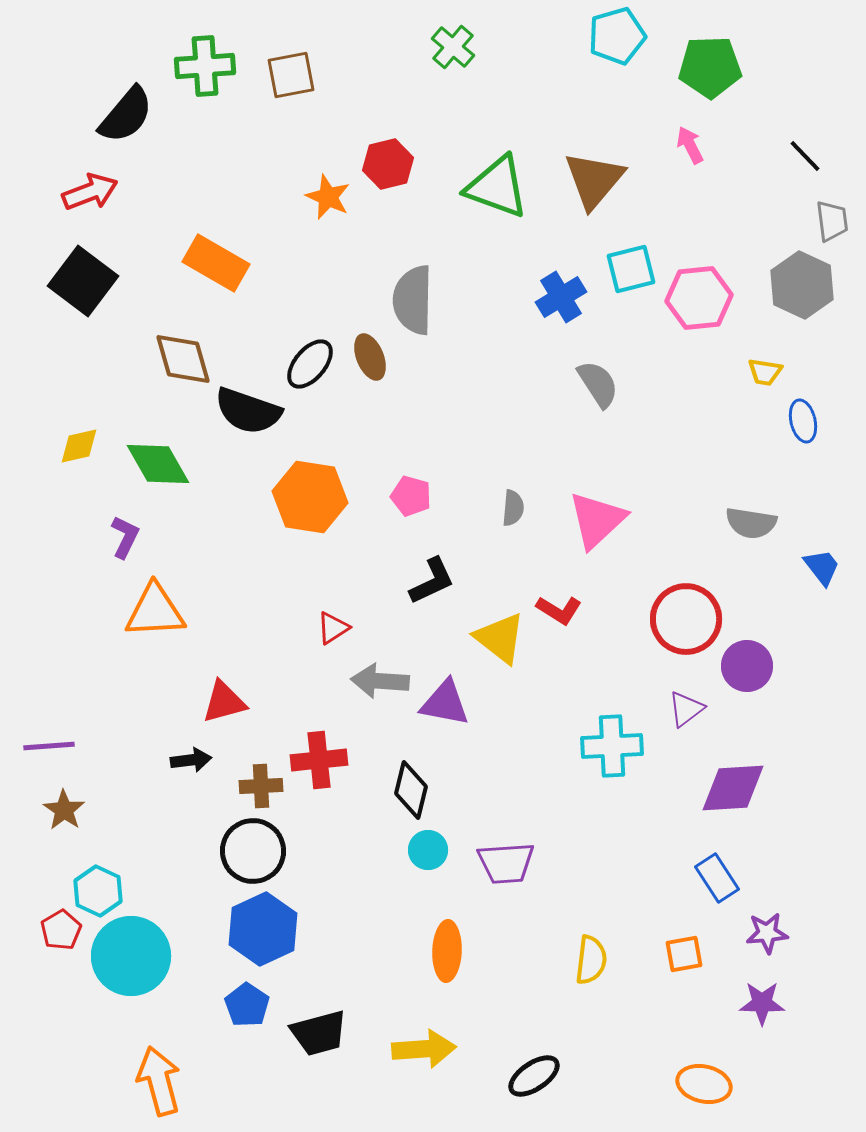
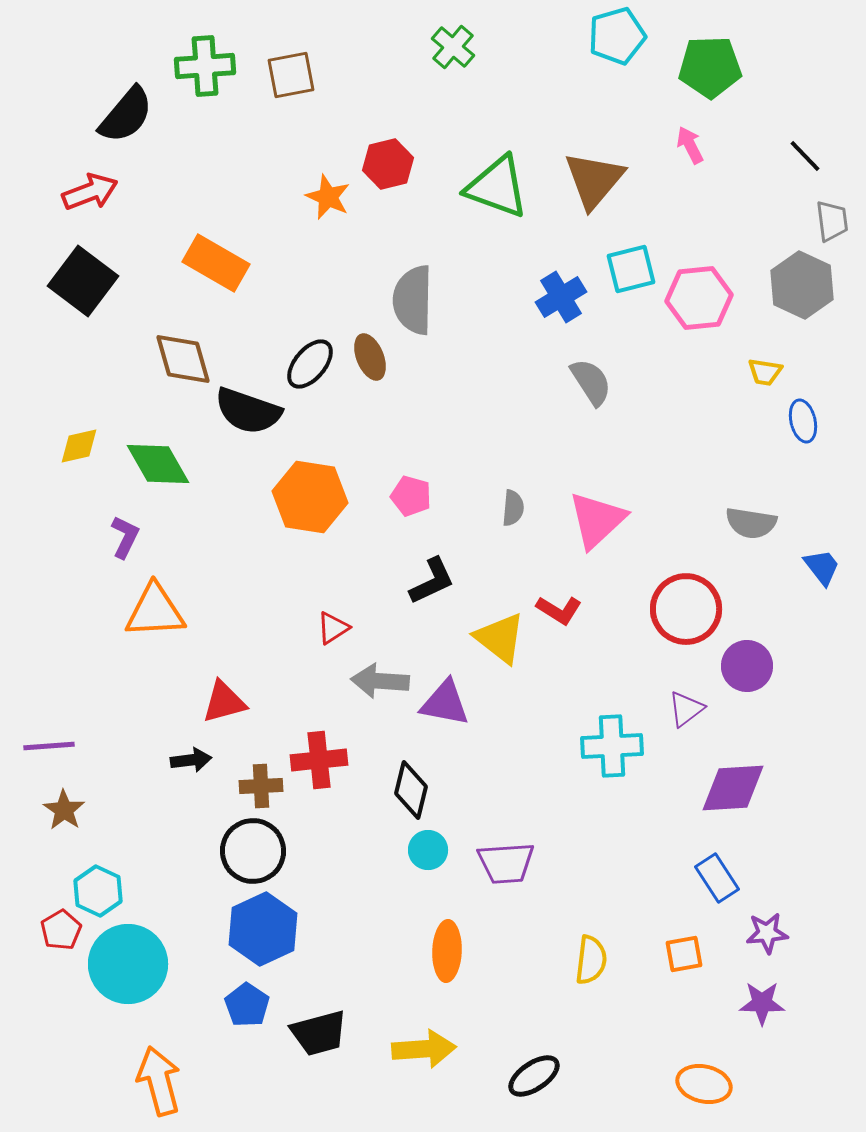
gray semicircle at (598, 384): moved 7 px left, 2 px up
red circle at (686, 619): moved 10 px up
cyan circle at (131, 956): moved 3 px left, 8 px down
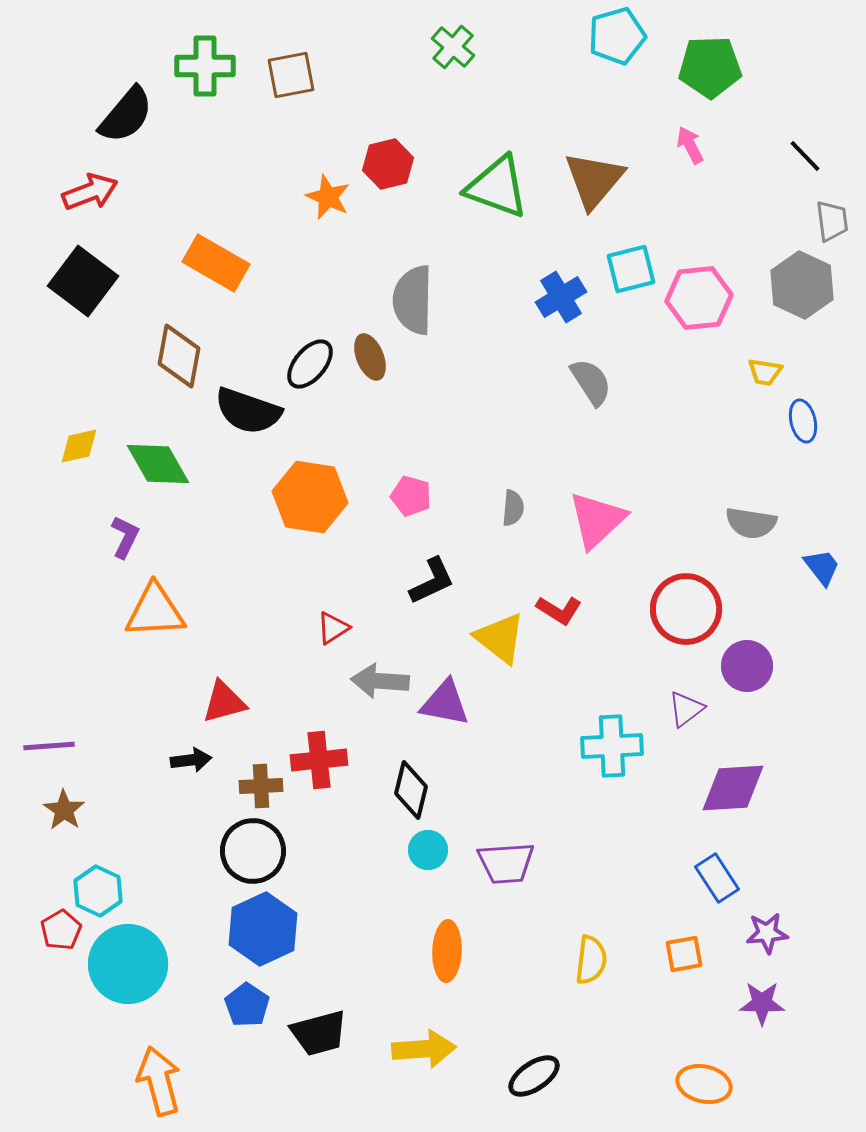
green cross at (205, 66): rotated 4 degrees clockwise
brown diamond at (183, 359): moved 4 px left, 3 px up; rotated 26 degrees clockwise
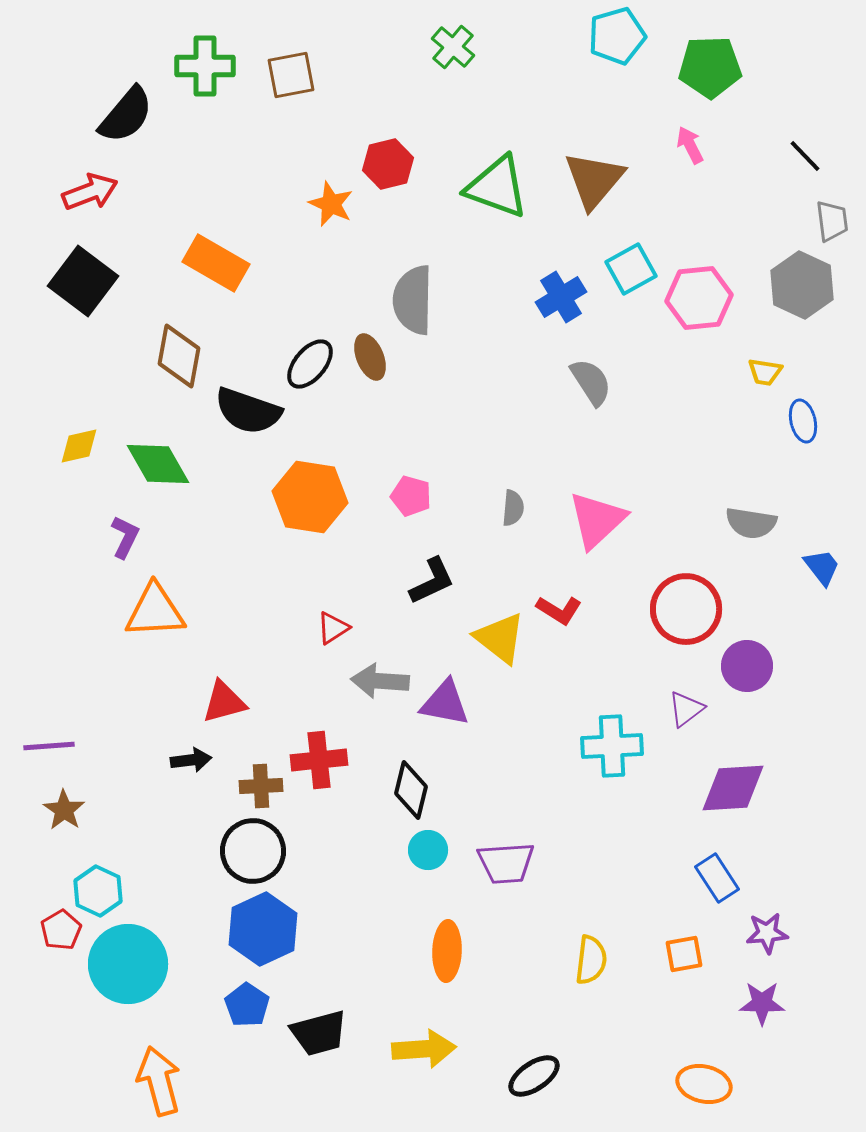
orange star at (328, 197): moved 3 px right, 7 px down
cyan square at (631, 269): rotated 15 degrees counterclockwise
